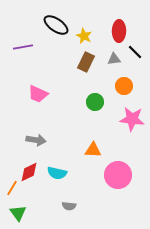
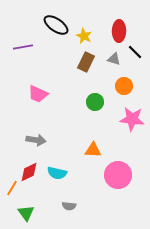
gray triangle: rotated 24 degrees clockwise
green triangle: moved 8 px right
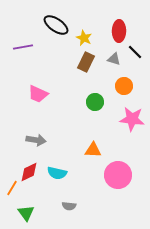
yellow star: moved 2 px down
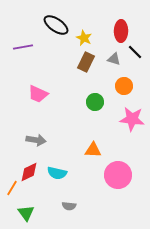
red ellipse: moved 2 px right
